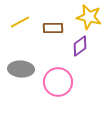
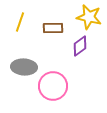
yellow line: rotated 42 degrees counterclockwise
gray ellipse: moved 3 px right, 2 px up
pink circle: moved 5 px left, 4 px down
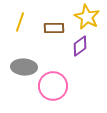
yellow star: moved 2 px left; rotated 15 degrees clockwise
brown rectangle: moved 1 px right
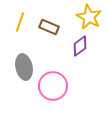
yellow star: moved 2 px right
brown rectangle: moved 5 px left, 1 px up; rotated 24 degrees clockwise
gray ellipse: rotated 75 degrees clockwise
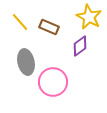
yellow line: rotated 60 degrees counterclockwise
gray ellipse: moved 2 px right, 5 px up
pink circle: moved 4 px up
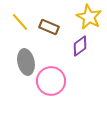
pink circle: moved 2 px left, 1 px up
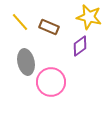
yellow star: rotated 15 degrees counterclockwise
pink circle: moved 1 px down
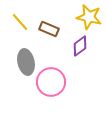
brown rectangle: moved 2 px down
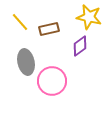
brown rectangle: rotated 36 degrees counterclockwise
pink circle: moved 1 px right, 1 px up
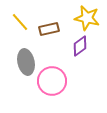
yellow star: moved 2 px left, 1 px down
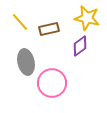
pink circle: moved 2 px down
